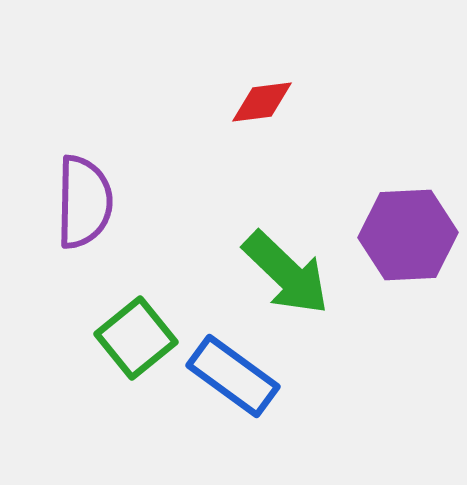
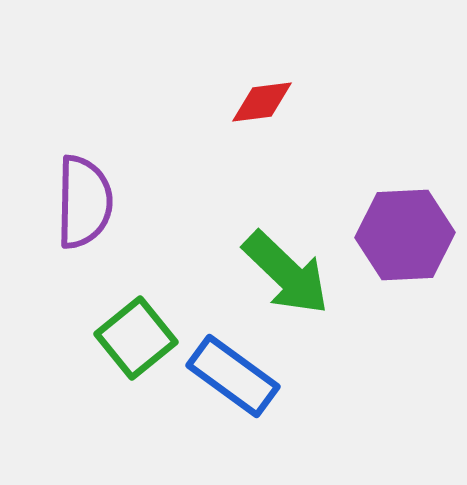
purple hexagon: moved 3 px left
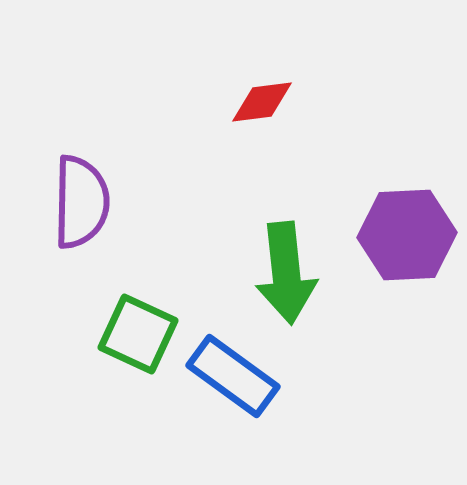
purple semicircle: moved 3 px left
purple hexagon: moved 2 px right
green arrow: rotated 40 degrees clockwise
green square: moved 2 px right, 4 px up; rotated 26 degrees counterclockwise
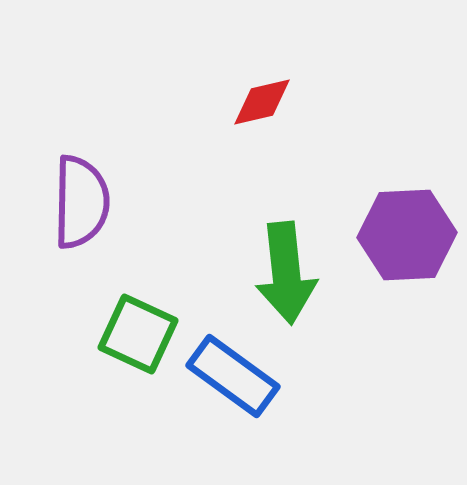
red diamond: rotated 6 degrees counterclockwise
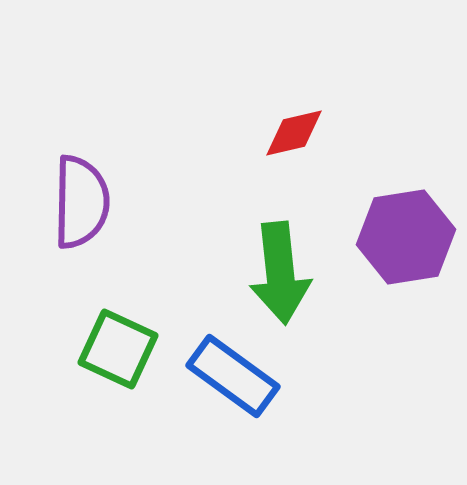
red diamond: moved 32 px right, 31 px down
purple hexagon: moved 1 px left, 2 px down; rotated 6 degrees counterclockwise
green arrow: moved 6 px left
green square: moved 20 px left, 15 px down
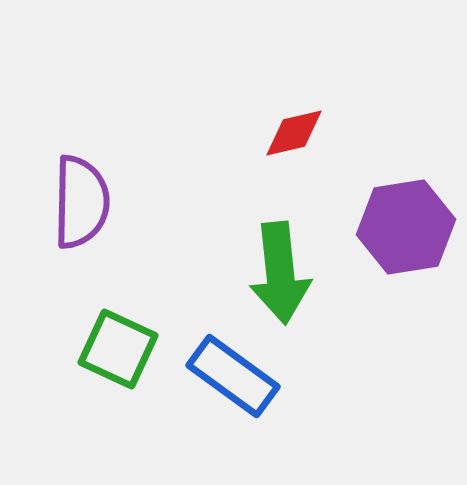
purple hexagon: moved 10 px up
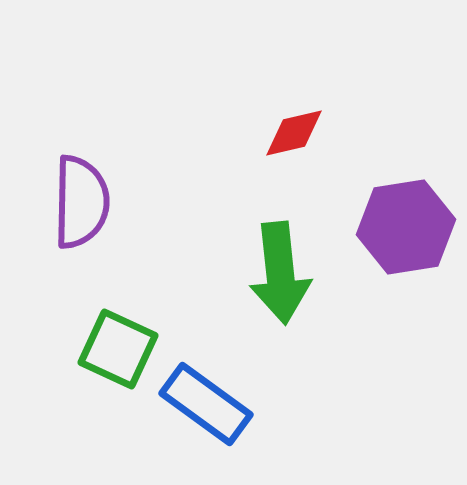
blue rectangle: moved 27 px left, 28 px down
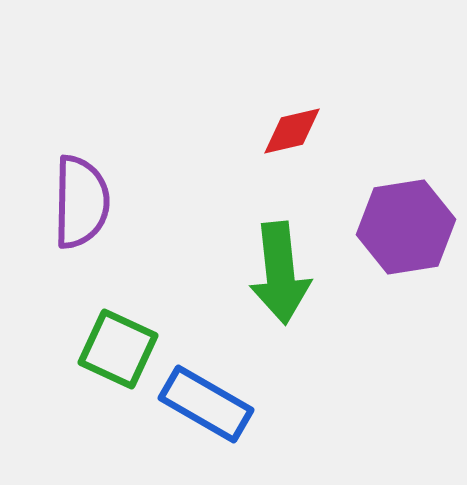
red diamond: moved 2 px left, 2 px up
blue rectangle: rotated 6 degrees counterclockwise
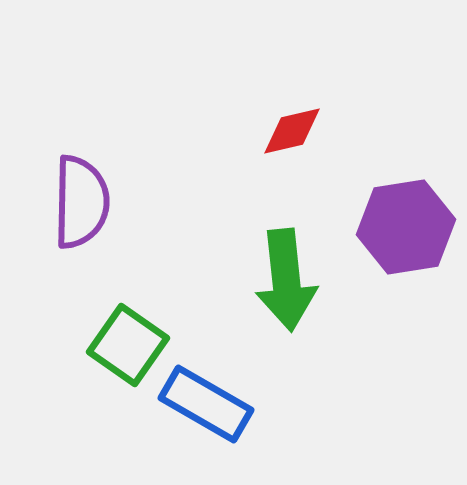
green arrow: moved 6 px right, 7 px down
green square: moved 10 px right, 4 px up; rotated 10 degrees clockwise
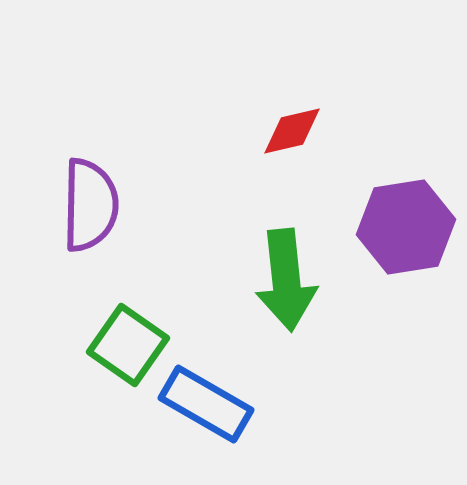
purple semicircle: moved 9 px right, 3 px down
